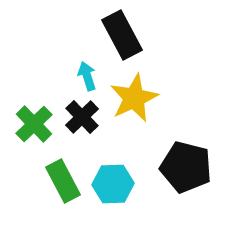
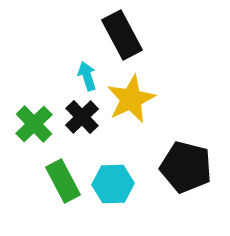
yellow star: moved 3 px left, 1 px down
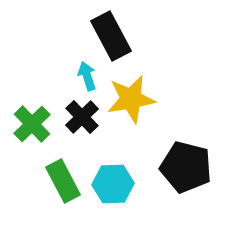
black rectangle: moved 11 px left, 1 px down
yellow star: rotated 15 degrees clockwise
green cross: moved 2 px left
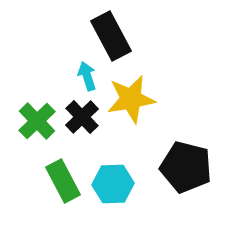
green cross: moved 5 px right, 3 px up
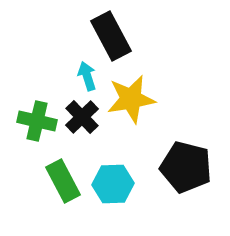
green cross: rotated 33 degrees counterclockwise
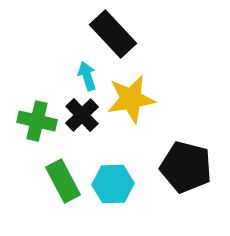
black rectangle: moved 2 px right, 2 px up; rotated 15 degrees counterclockwise
black cross: moved 2 px up
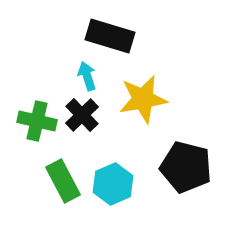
black rectangle: moved 3 px left, 2 px down; rotated 30 degrees counterclockwise
yellow star: moved 12 px right
cyan hexagon: rotated 21 degrees counterclockwise
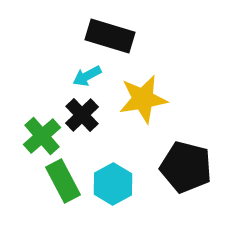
cyan arrow: rotated 100 degrees counterclockwise
green cross: moved 5 px right, 15 px down; rotated 36 degrees clockwise
cyan hexagon: rotated 6 degrees counterclockwise
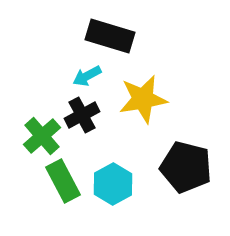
black cross: rotated 16 degrees clockwise
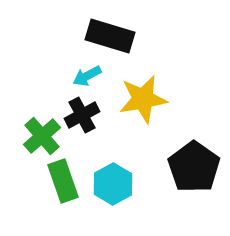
black pentagon: moved 8 px right; rotated 21 degrees clockwise
green rectangle: rotated 9 degrees clockwise
